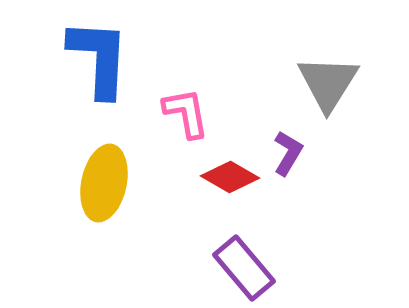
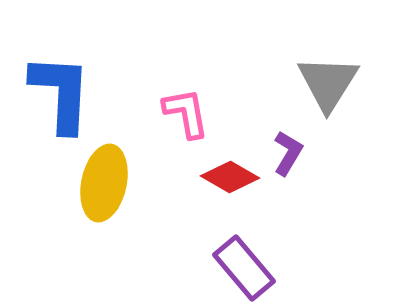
blue L-shape: moved 38 px left, 35 px down
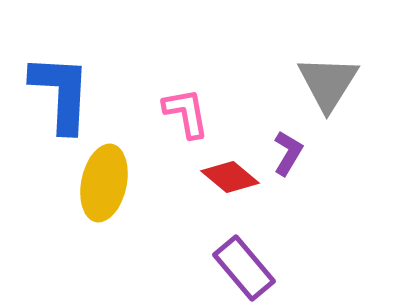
red diamond: rotated 10 degrees clockwise
